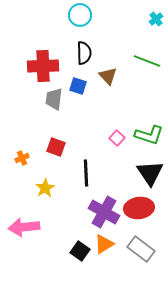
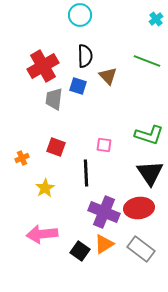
black semicircle: moved 1 px right, 3 px down
red cross: rotated 28 degrees counterclockwise
pink square: moved 13 px left, 7 px down; rotated 35 degrees counterclockwise
purple cross: rotated 8 degrees counterclockwise
pink arrow: moved 18 px right, 7 px down
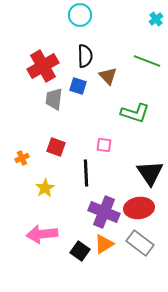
green L-shape: moved 14 px left, 22 px up
gray rectangle: moved 1 px left, 6 px up
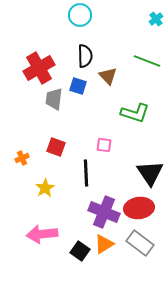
red cross: moved 4 px left, 2 px down
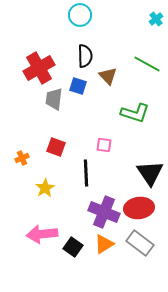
green line: moved 3 px down; rotated 8 degrees clockwise
black square: moved 7 px left, 4 px up
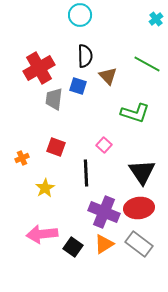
pink square: rotated 35 degrees clockwise
black triangle: moved 8 px left, 1 px up
gray rectangle: moved 1 px left, 1 px down
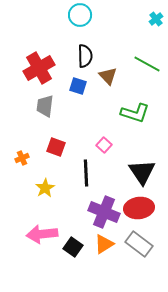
gray trapezoid: moved 9 px left, 7 px down
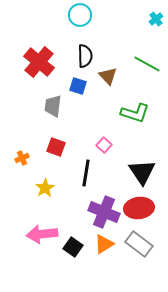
red cross: moved 6 px up; rotated 20 degrees counterclockwise
gray trapezoid: moved 8 px right
black line: rotated 12 degrees clockwise
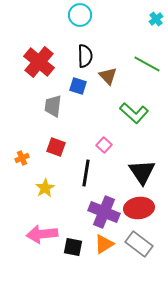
green L-shape: moved 1 px left; rotated 24 degrees clockwise
black square: rotated 24 degrees counterclockwise
